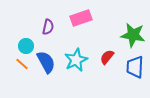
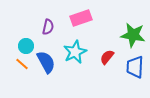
cyan star: moved 1 px left, 8 px up
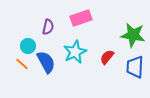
cyan circle: moved 2 px right
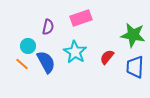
cyan star: rotated 15 degrees counterclockwise
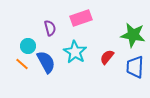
purple semicircle: moved 2 px right, 1 px down; rotated 28 degrees counterclockwise
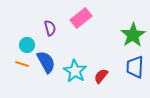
pink rectangle: rotated 20 degrees counterclockwise
green star: rotated 30 degrees clockwise
cyan circle: moved 1 px left, 1 px up
cyan star: moved 19 px down
red semicircle: moved 6 px left, 19 px down
orange line: rotated 24 degrees counterclockwise
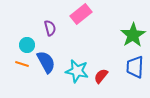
pink rectangle: moved 4 px up
cyan star: moved 2 px right; rotated 20 degrees counterclockwise
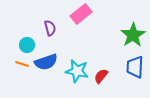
blue semicircle: rotated 100 degrees clockwise
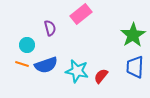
blue semicircle: moved 3 px down
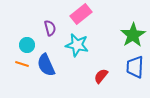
blue semicircle: rotated 85 degrees clockwise
cyan star: moved 26 px up
